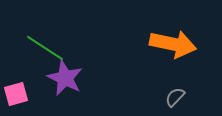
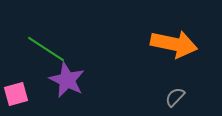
orange arrow: moved 1 px right
green line: moved 1 px right, 1 px down
purple star: moved 2 px right, 2 px down
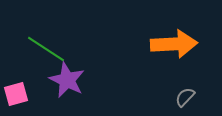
orange arrow: rotated 15 degrees counterclockwise
gray semicircle: moved 10 px right
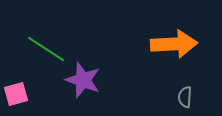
purple star: moved 16 px right; rotated 6 degrees counterclockwise
gray semicircle: rotated 40 degrees counterclockwise
